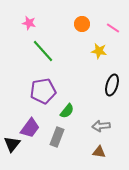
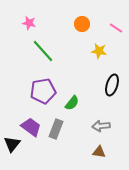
pink line: moved 3 px right
green semicircle: moved 5 px right, 8 px up
purple trapezoid: moved 1 px right, 1 px up; rotated 90 degrees counterclockwise
gray rectangle: moved 1 px left, 8 px up
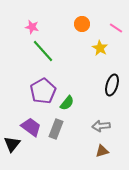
pink star: moved 3 px right, 4 px down
yellow star: moved 1 px right, 3 px up; rotated 21 degrees clockwise
purple pentagon: rotated 20 degrees counterclockwise
green semicircle: moved 5 px left
brown triangle: moved 3 px right, 1 px up; rotated 24 degrees counterclockwise
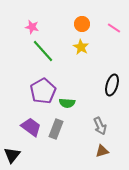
pink line: moved 2 px left
yellow star: moved 19 px left, 1 px up
green semicircle: rotated 56 degrees clockwise
gray arrow: moved 1 px left; rotated 108 degrees counterclockwise
black triangle: moved 11 px down
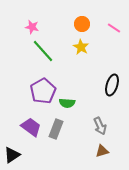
black triangle: rotated 18 degrees clockwise
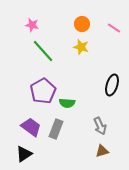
pink star: moved 2 px up
yellow star: rotated 14 degrees counterclockwise
black triangle: moved 12 px right, 1 px up
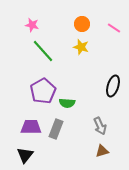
black ellipse: moved 1 px right, 1 px down
purple trapezoid: rotated 35 degrees counterclockwise
black triangle: moved 1 px right, 1 px down; rotated 18 degrees counterclockwise
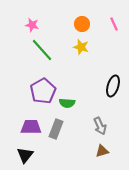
pink line: moved 4 px up; rotated 32 degrees clockwise
green line: moved 1 px left, 1 px up
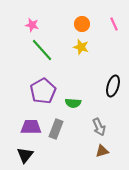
green semicircle: moved 6 px right
gray arrow: moved 1 px left, 1 px down
